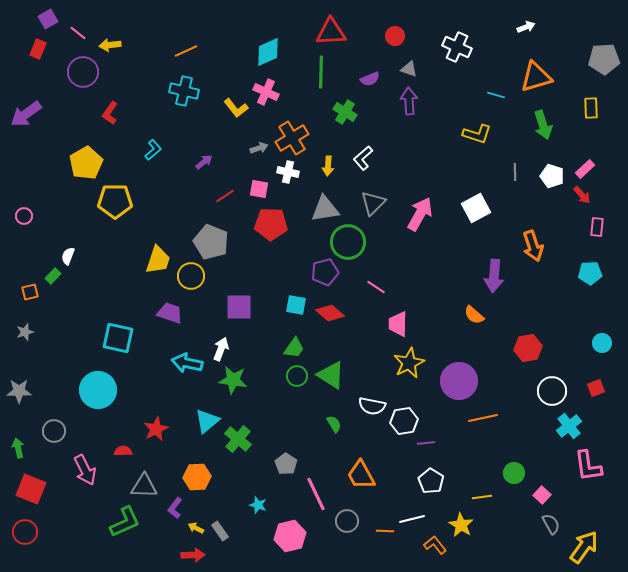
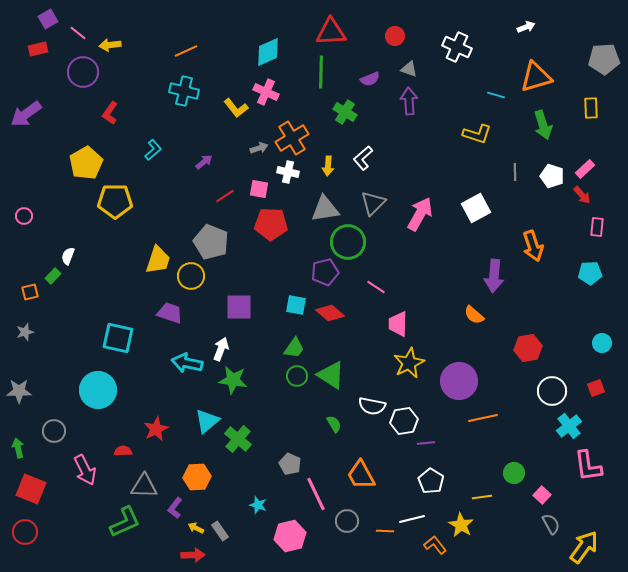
red rectangle at (38, 49): rotated 54 degrees clockwise
gray pentagon at (286, 464): moved 4 px right; rotated 10 degrees counterclockwise
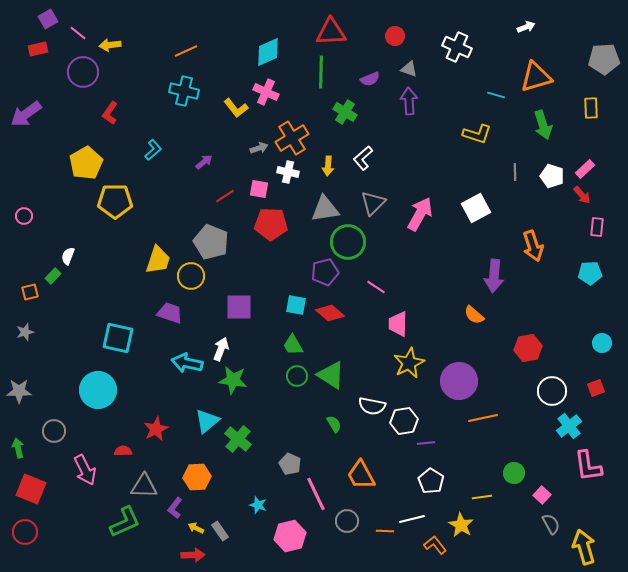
green trapezoid at (294, 348): moved 1 px left, 3 px up; rotated 115 degrees clockwise
yellow arrow at (584, 547): rotated 52 degrees counterclockwise
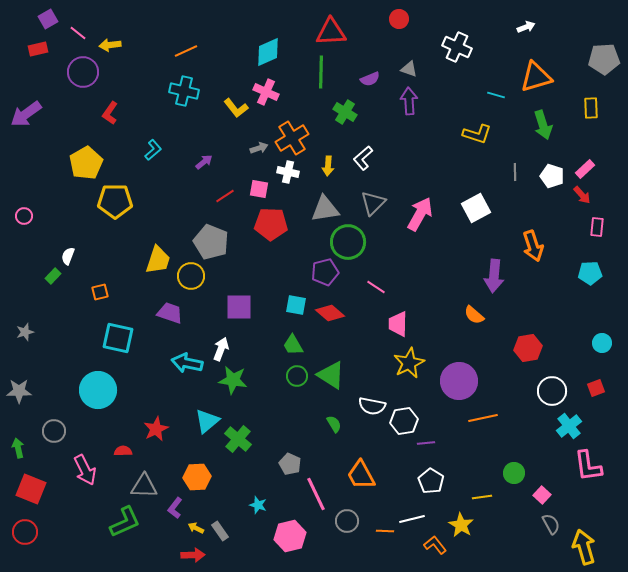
red circle at (395, 36): moved 4 px right, 17 px up
orange square at (30, 292): moved 70 px right
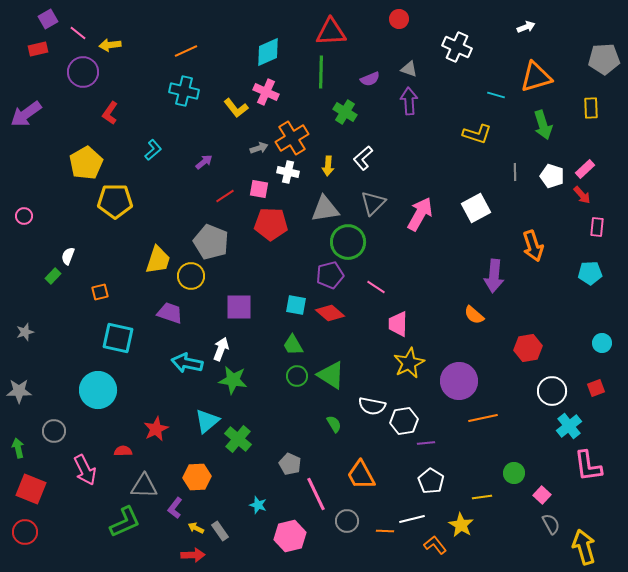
purple pentagon at (325, 272): moved 5 px right, 3 px down
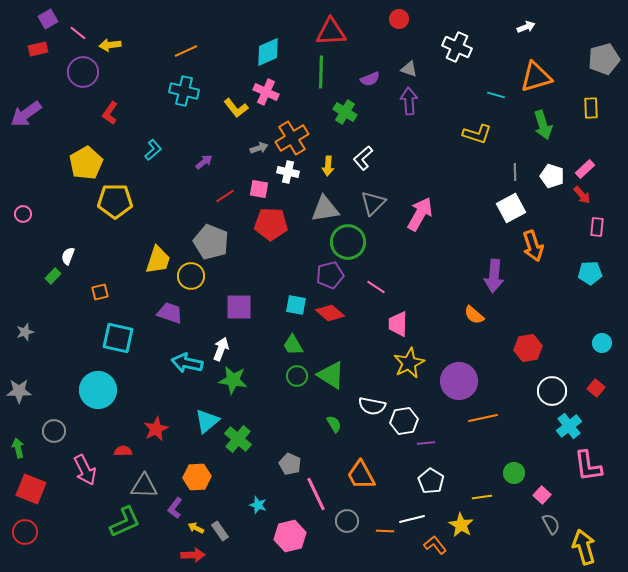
gray pentagon at (604, 59): rotated 12 degrees counterclockwise
white square at (476, 208): moved 35 px right
pink circle at (24, 216): moved 1 px left, 2 px up
red square at (596, 388): rotated 30 degrees counterclockwise
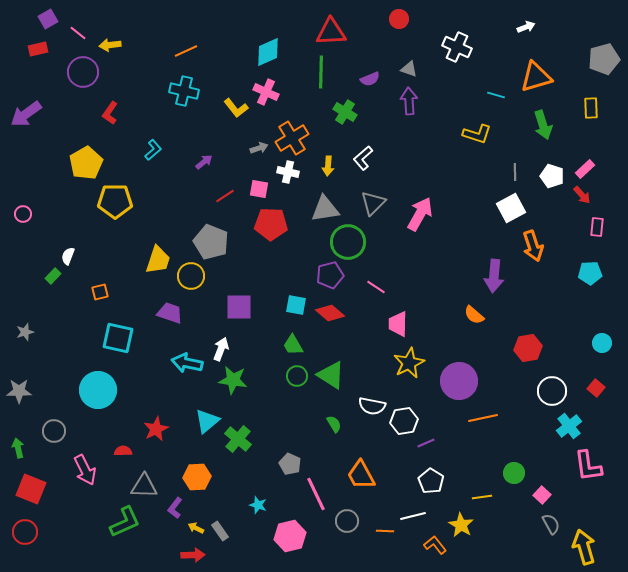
purple line at (426, 443): rotated 18 degrees counterclockwise
white line at (412, 519): moved 1 px right, 3 px up
